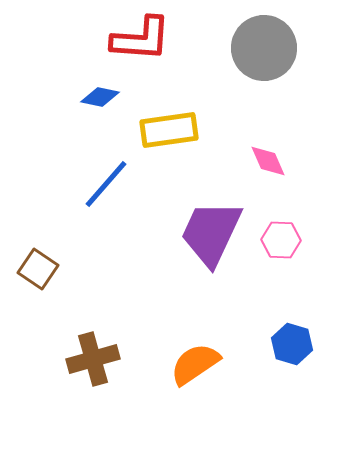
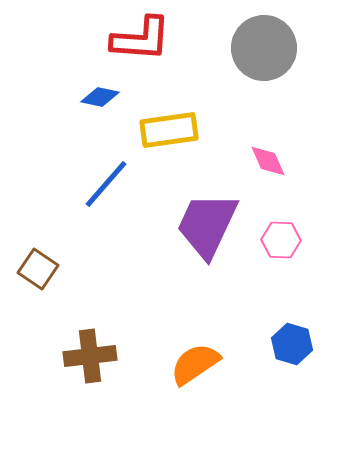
purple trapezoid: moved 4 px left, 8 px up
brown cross: moved 3 px left, 3 px up; rotated 9 degrees clockwise
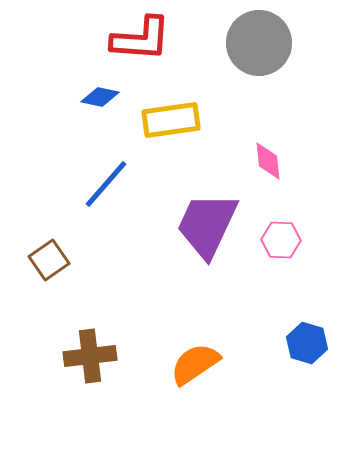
gray circle: moved 5 px left, 5 px up
yellow rectangle: moved 2 px right, 10 px up
pink diamond: rotated 18 degrees clockwise
brown square: moved 11 px right, 9 px up; rotated 21 degrees clockwise
blue hexagon: moved 15 px right, 1 px up
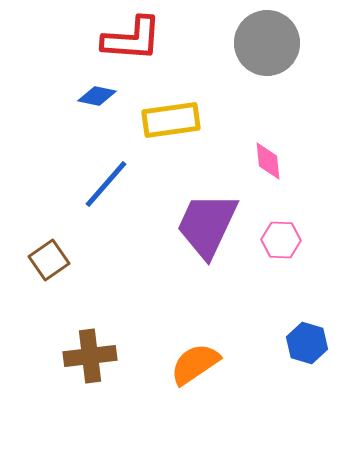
red L-shape: moved 9 px left
gray circle: moved 8 px right
blue diamond: moved 3 px left, 1 px up
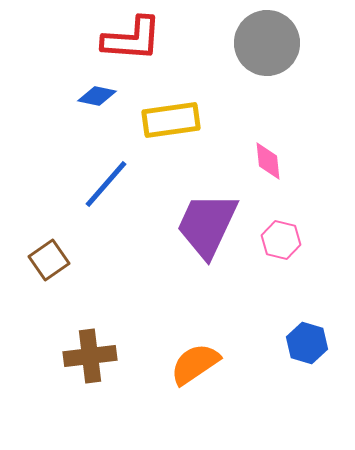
pink hexagon: rotated 12 degrees clockwise
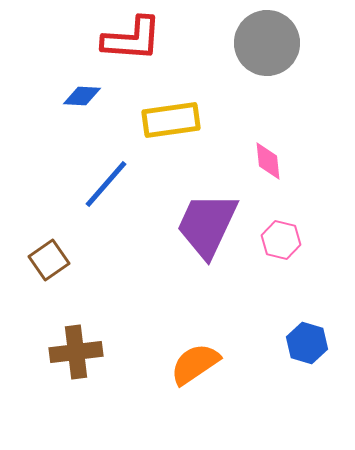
blue diamond: moved 15 px left; rotated 9 degrees counterclockwise
brown cross: moved 14 px left, 4 px up
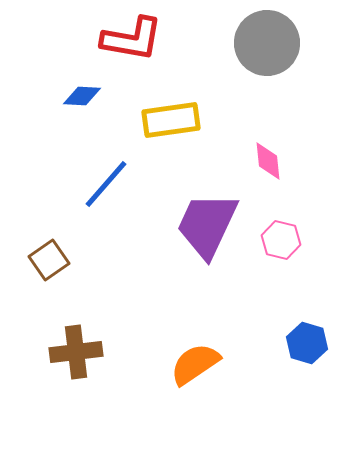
red L-shape: rotated 6 degrees clockwise
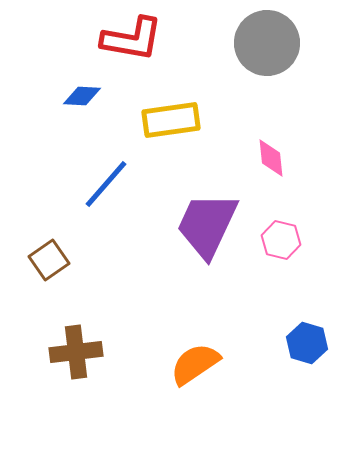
pink diamond: moved 3 px right, 3 px up
